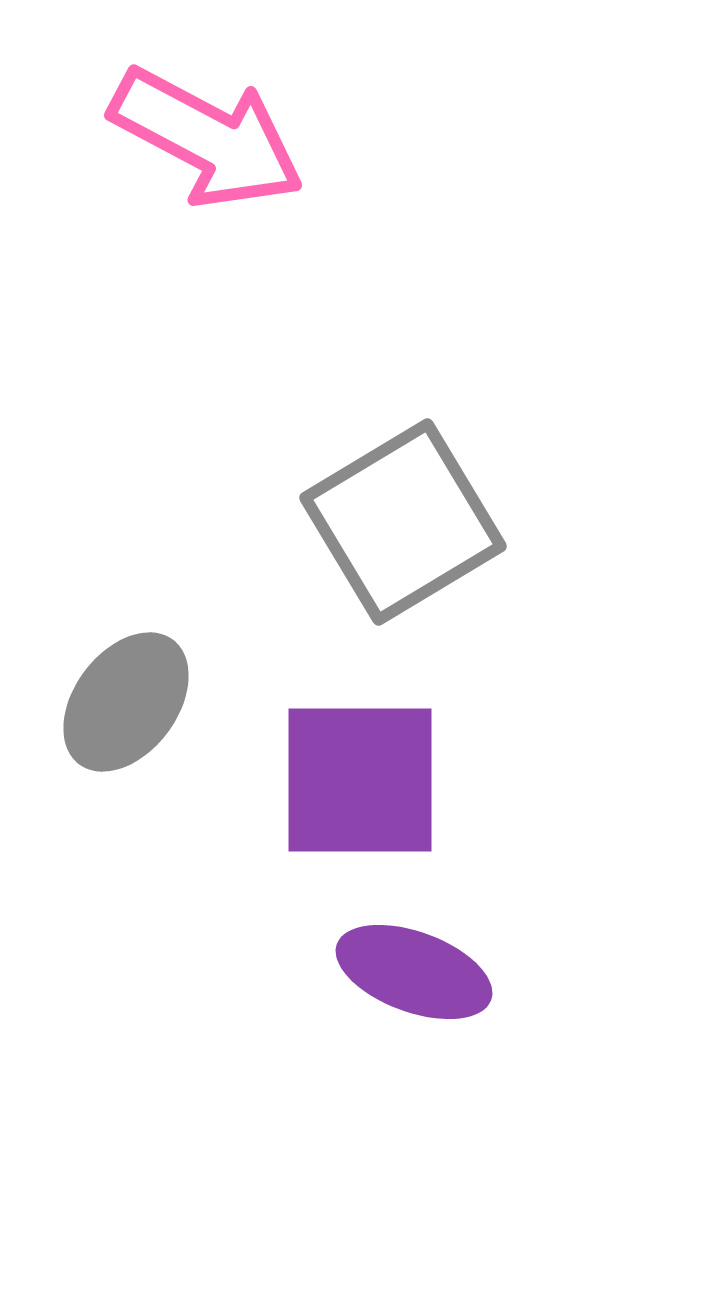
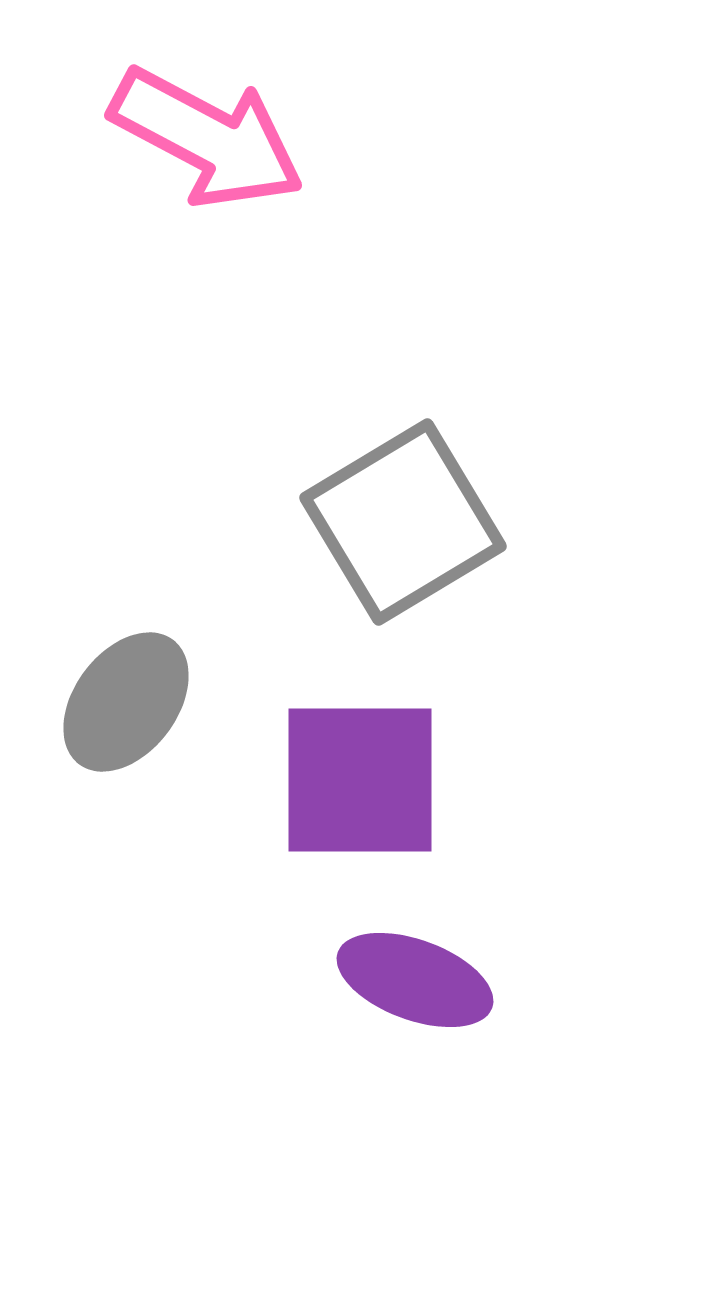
purple ellipse: moved 1 px right, 8 px down
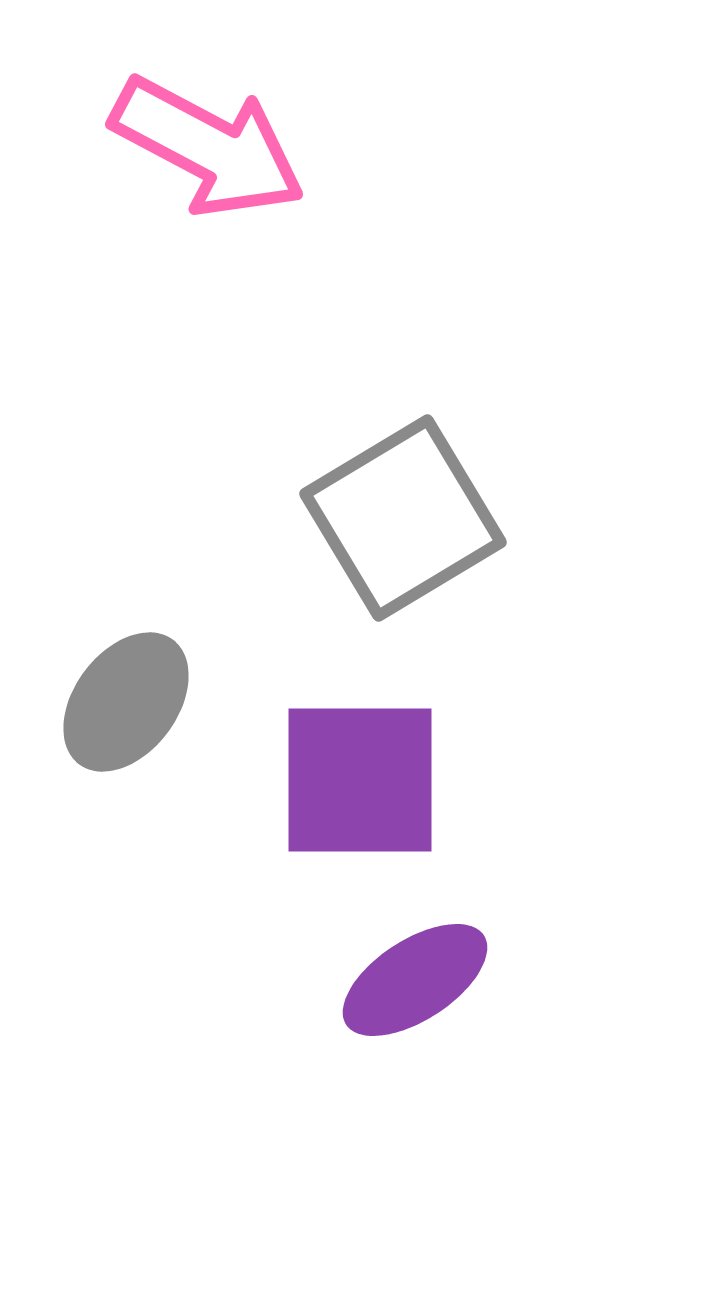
pink arrow: moved 1 px right, 9 px down
gray square: moved 4 px up
purple ellipse: rotated 53 degrees counterclockwise
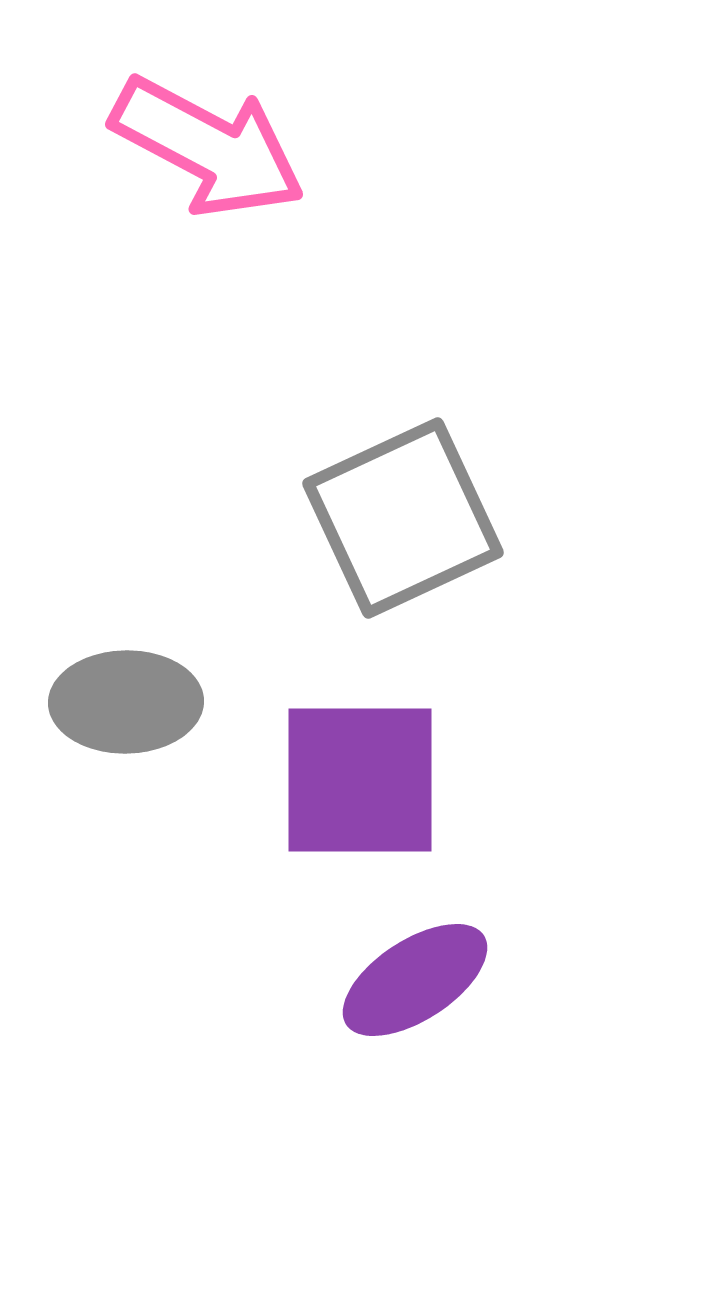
gray square: rotated 6 degrees clockwise
gray ellipse: rotated 52 degrees clockwise
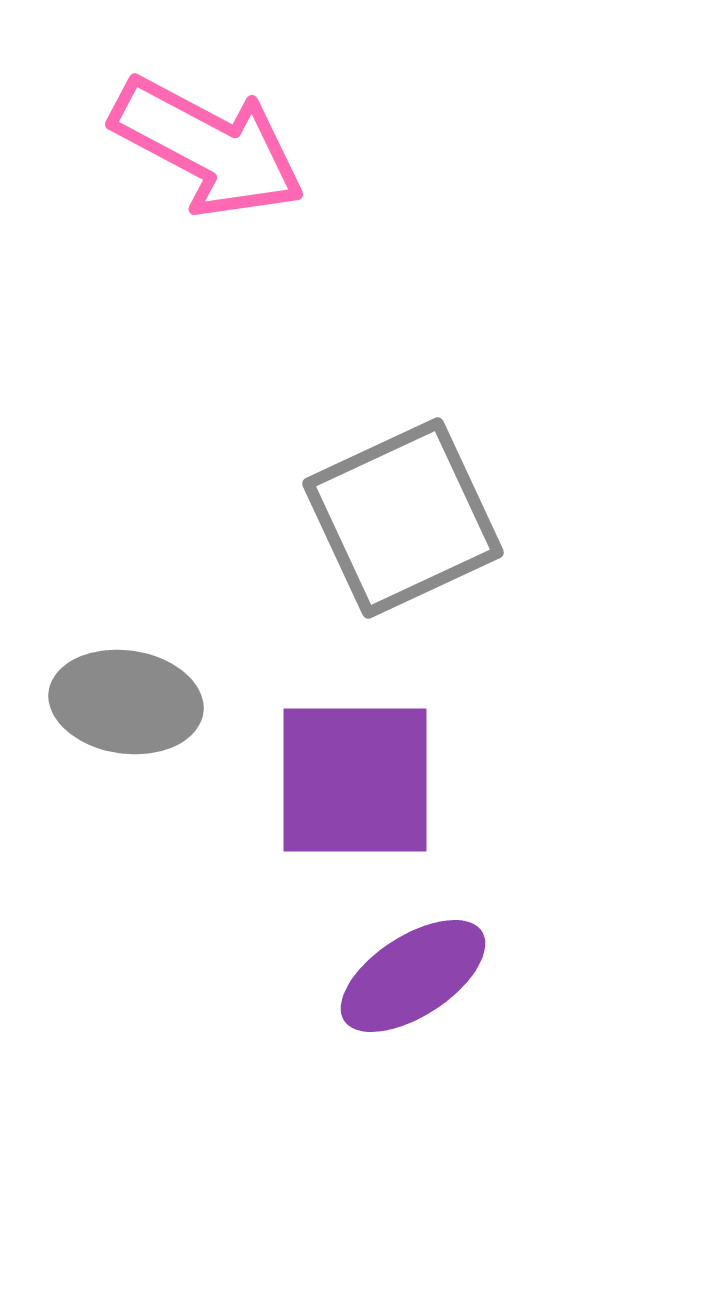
gray ellipse: rotated 9 degrees clockwise
purple square: moved 5 px left
purple ellipse: moved 2 px left, 4 px up
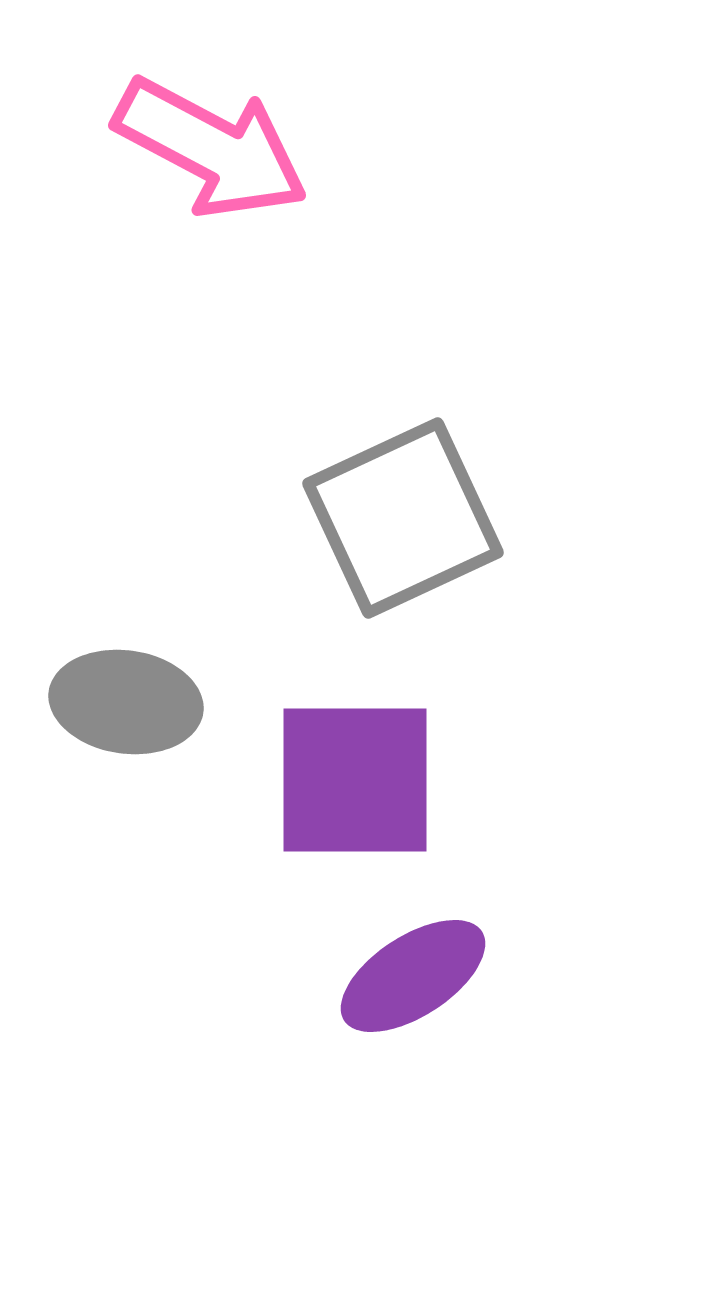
pink arrow: moved 3 px right, 1 px down
